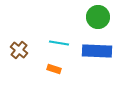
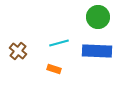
cyan line: rotated 24 degrees counterclockwise
brown cross: moved 1 px left, 1 px down
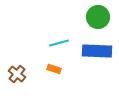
brown cross: moved 1 px left, 23 px down
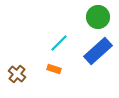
cyan line: rotated 30 degrees counterclockwise
blue rectangle: moved 1 px right; rotated 44 degrees counterclockwise
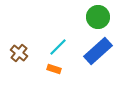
cyan line: moved 1 px left, 4 px down
brown cross: moved 2 px right, 21 px up
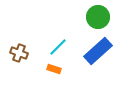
brown cross: rotated 18 degrees counterclockwise
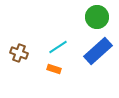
green circle: moved 1 px left
cyan line: rotated 12 degrees clockwise
